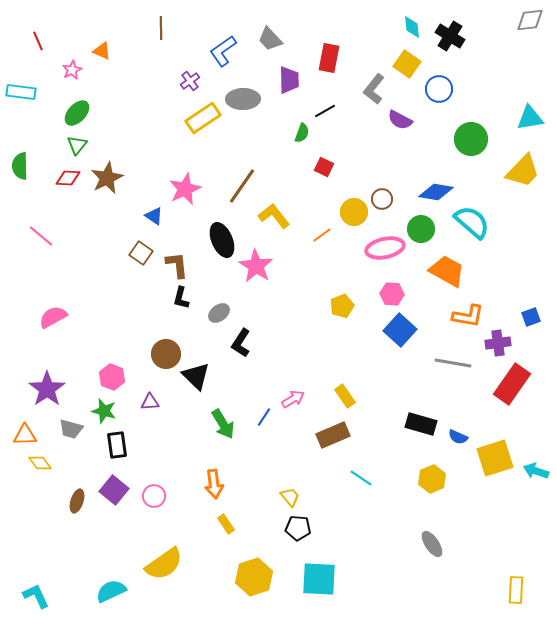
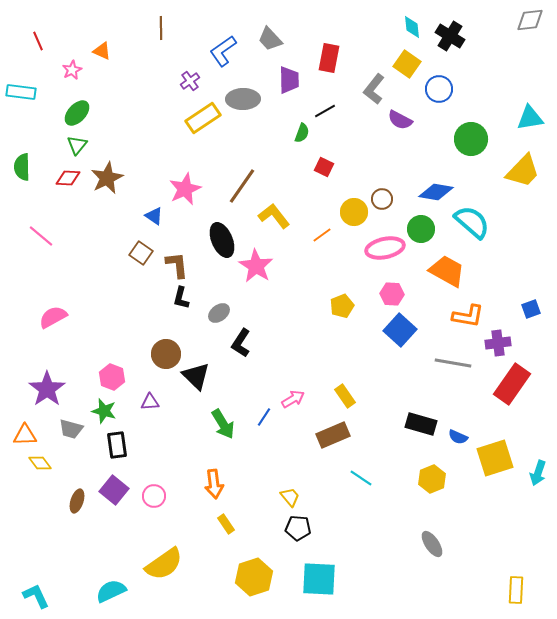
green semicircle at (20, 166): moved 2 px right, 1 px down
blue square at (531, 317): moved 8 px up
cyan arrow at (536, 471): moved 2 px right, 2 px down; rotated 90 degrees counterclockwise
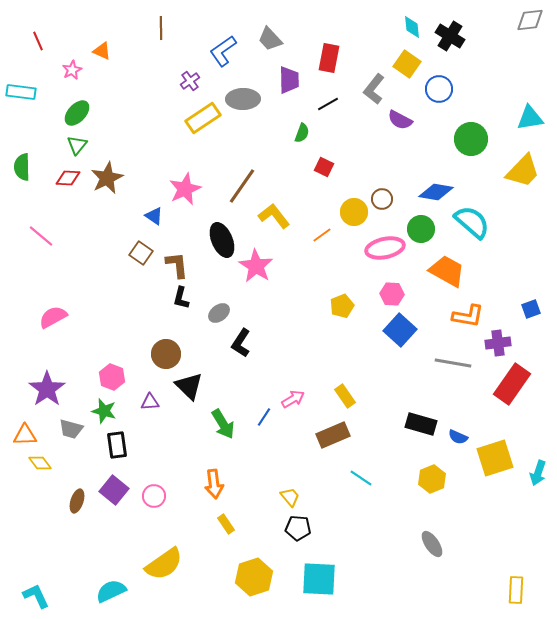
black line at (325, 111): moved 3 px right, 7 px up
black triangle at (196, 376): moved 7 px left, 10 px down
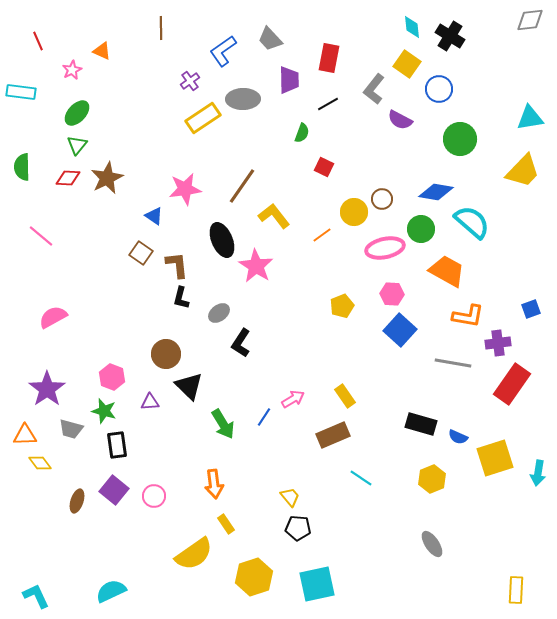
green circle at (471, 139): moved 11 px left
pink star at (185, 189): rotated 16 degrees clockwise
cyan arrow at (538, 473): rotated 10 degrees counterclockwise
yellow semicircle at (164, 564): moved 30 px right, 10 px up
cyan square at (319, 579): moved 2 px left, 5 px down; rotated 15 degrees counterclockwise
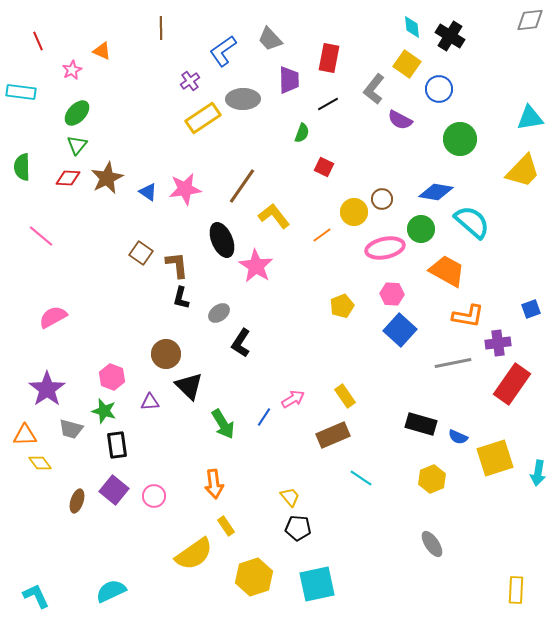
blue triangle at (154, 216): moved 6 px left, 24 px up
gray line at (453, 363): rotated 21 degrees counterclockwise
yellow rectangle at (226, 524): moved 2 px down
